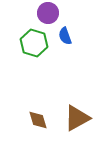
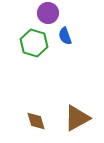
brown diamond: moved 2 px left, 1 px down
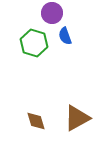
purple circle: moved 4 px right
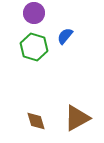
purple circle: moved 18 px left
blue semicircle: rotated 60 degrees clockwise
green hexagon: moved 4 px down
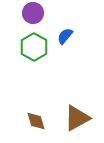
purple circle: moved 1 px left
green hexagon: rotated 12 degrees clockwise
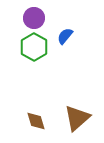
purple circle: moved 1 px right, 5 px down
brown triangle: rotated 12 degrees counterclockwise
